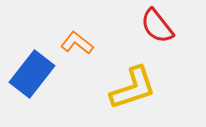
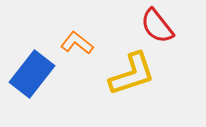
yellow L-shape: moved 1 px left, 14 px up
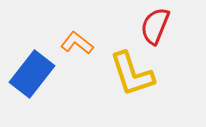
red semicircle: moved 2 px left; rotated 60 degrees clockwise
yellow L-shape: rotated 90 degrees clockwise
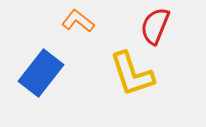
orange L-shape: moved 1 px right, 22 px up
blue rectangle: moved 9 px right, 1 px up
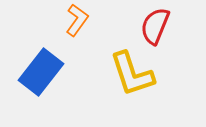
orange L-shape: moved 1 px left, 1 px up; rotated 88 degrees clockwise
blue rectangle: moved 1 px up
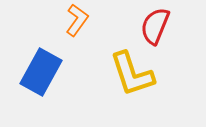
blue rectangle: rotated 9 degrees counterclockwise
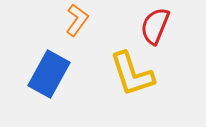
blue rectangle: moved 8 px right, 2 px down
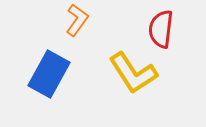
red semicircle: moved 6 px right, 3 px down; rotated 15 degrees counterclockwise
yellow L-shape: moved 1 px right, 1 px up; rotated 15 degrees counterclockwise
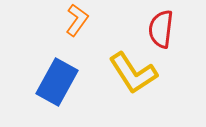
blue rectangle: moved 8 px right, 8 px down
